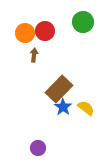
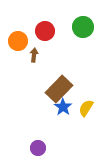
green circle: moved 5 px down
orange circle: moved 7 px left, 8 px down
yellow semicircle: rotated 96 degrees counterclockwise
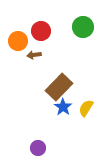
red circle: moved 4 px left
brown arrow: rotated 104 degrees counterclockwise
brown rectangle: moved 2 px up
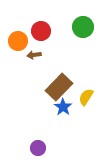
yellow semicircle: moved 11 px up
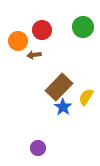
red circle: moved 1 px right, 1 px up
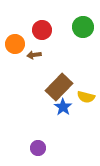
orange circle: moved 3 px left, 3 px down
yellow semicircle: rotated 108 degrees counterclockwise
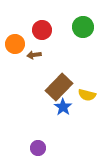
yellow semicircle: moved 1 px right, 2 px up
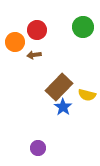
red circle: moved 5 px left
orange circle: moved 2 px up
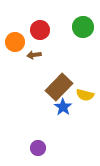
red circle: moved 3 px right
yellow semicircle: moved 2 px left
